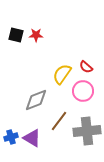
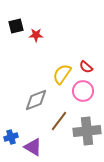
black square: moved 9 px up; rotated 28 degrees counterclockwise
purple triangle: moved 1 px right, 9 px down
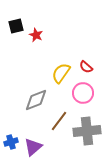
red star: rotated 24 degrees clockwise
yellow semicircle: moved 1 px left, 1 px up
pink circle: moved 2 px down
blue cross: moved 5 px down
purple triangle: rotated 48 degrees clockwise
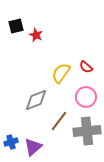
pink circle: moved 3 px right, 4 px down
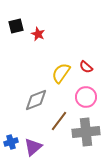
red star: moved 2 px right, 1 px up
gray cross: moved 1 px left, 1 px down
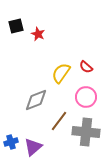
gray cross: rotated 12 degrees clockwise
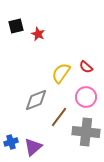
brown line: moved 4 px up
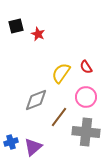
red semicircle: rotated 16 degrees clockwise
